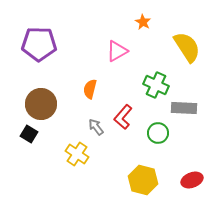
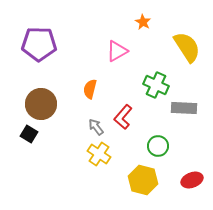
green circle: moved 13 px down
yellow cross: moved 22 px right
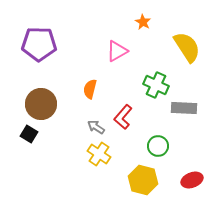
gray arrow: rotated 18 degrees counterclockwise
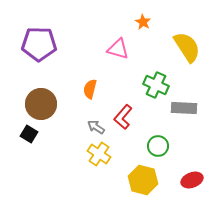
pink triangle: moved 1 px right, 2 px up; rotated 45 degrees clockwise
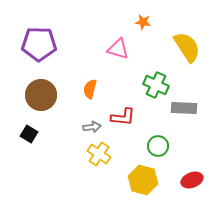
orange star: rotated 21 degrees counterclockwise
brown circle: moved 9 px up
red L-shape: rotated 125 degrees counterclockwise
gray arrow: moved 4 px left; rotated 138 degrees clockwise
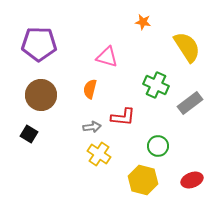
pink triangle: moved 11 px left, 8 px down
gray rectangle: moved 6 px right, 5 px up; rotated 40 degrees counterclockwise
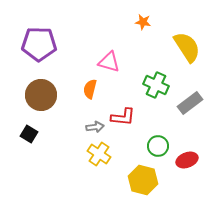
pink triangle: moved 2 px right, 5 px down
gray arrow: moved 3 px right
red ellipse: moved 5 px left, 20 px up
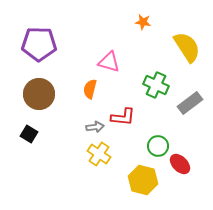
brown circle: moved 2 px left, 1 px up
red ellipse: moved 7 px left, 4 px down; rotated 65 degrees clockwise
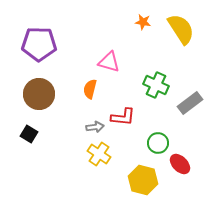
yellow semicircle: moved 6 px left, 18 px up
green circle: moved 3 px up
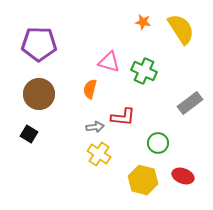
green cross: moved 12 px left, 14 px up
red ellipse: moved 3 px right, 12 px down; rotated 25 degrees counterclockwise
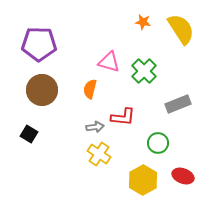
green cross: rotated 20 degrees clockwise
brown circle: moved 3 px right, 4 px up
gray rectangle: moved 12 px left, 1 px down; rotated 15 degrees clockwise
yellow hexagon: rotated 16 degrees clockwise
